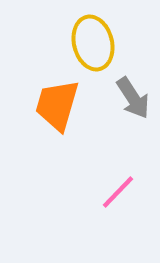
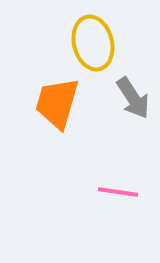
orange trapezoid: moved 2 px up
pink line: rotated 54 degrees clockwise
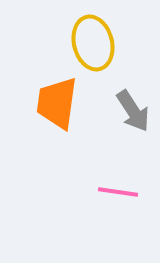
gray arrow: moved 13 px down
orange trapezoid: rotated 8 degrees counterclockwise
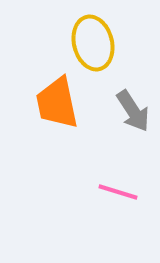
orange trapezoid: rotated 20 degrees counterclockwise
pink line: rotated 9 degrees clockwise
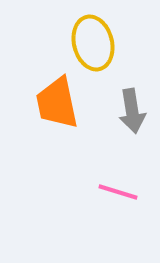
gray arrow: moved 1 px left; rotated 24 degrees clockwise
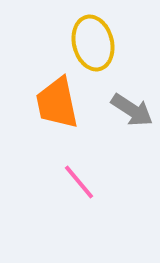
gray arrow: moved 1 px up; rotated 48 degrees counterclockwise
pink line: moved 39 px left, 10 px up; rotated 33 degrees clockwise
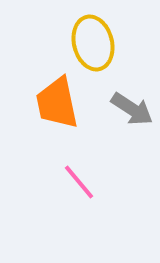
gray arrow: moved 1 px up
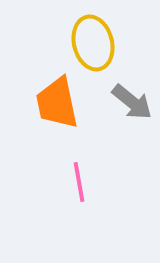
gray arrow: moved 7 px up; rotated 6 degrees clockwise
pink line: rotated 30 degrees clockwise
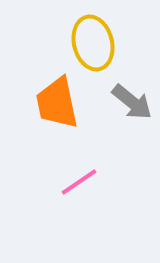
pink line: rotated 66 degrees clockwise
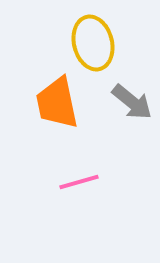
pink line: rotated 18 degrees clockwise
